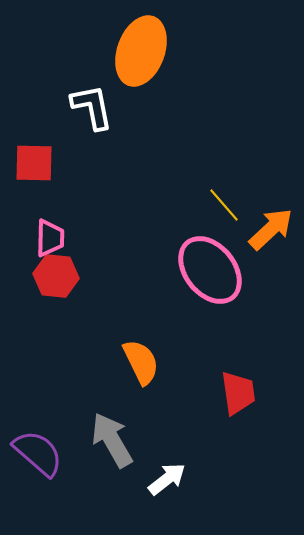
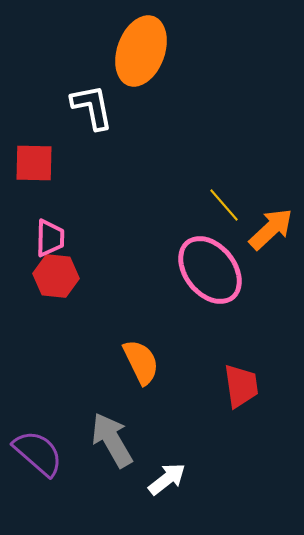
red trapezoid: moved 3 px right, 7 px up
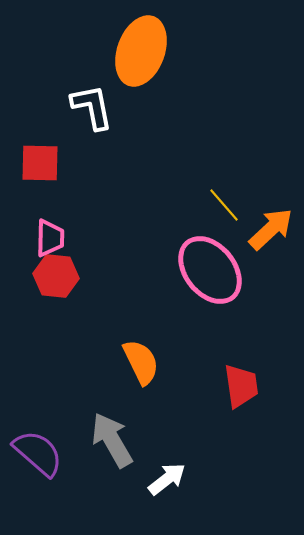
red square: moved 6 px right
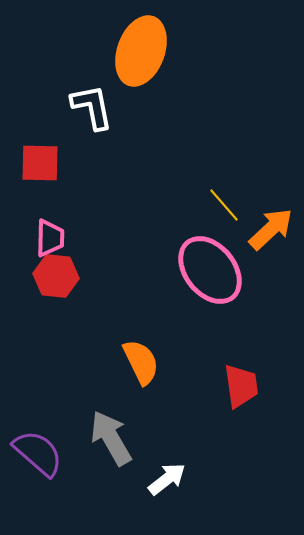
gray arrow: moved 1 px left, 2 px up
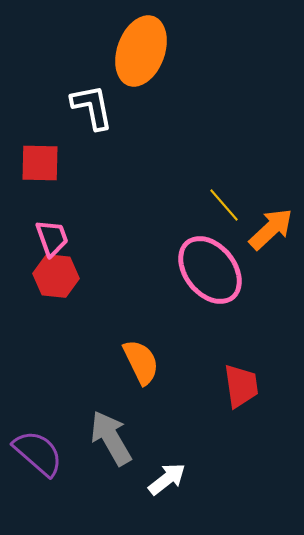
pink trapezoid: moved 2 px right; rotated 21 degrees counterclockwise
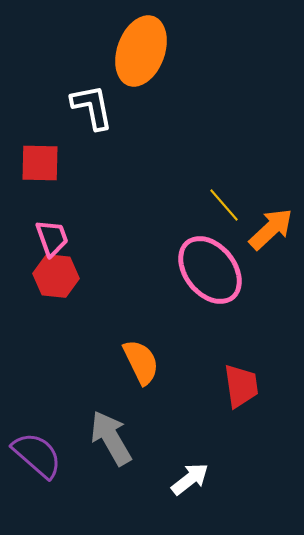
purple semicircle: moved 1 px left, 2 px down
white arrow: moved 23 px right
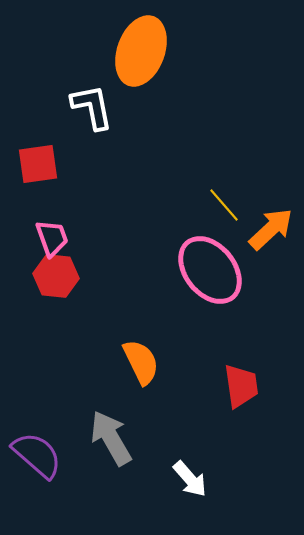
red square: moved 2 px left, 1 px down; rotated 9 degrees counterclockwise
white arrow: rotated 87 degrees clockwise
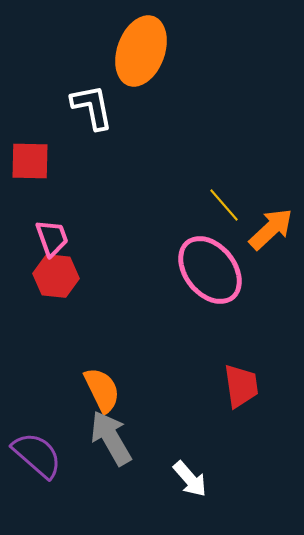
red square: moved 8 px left, 3 px up; rotated 9 degrees clockwise
orange semicircle: moved 39 px left, 28 px down
